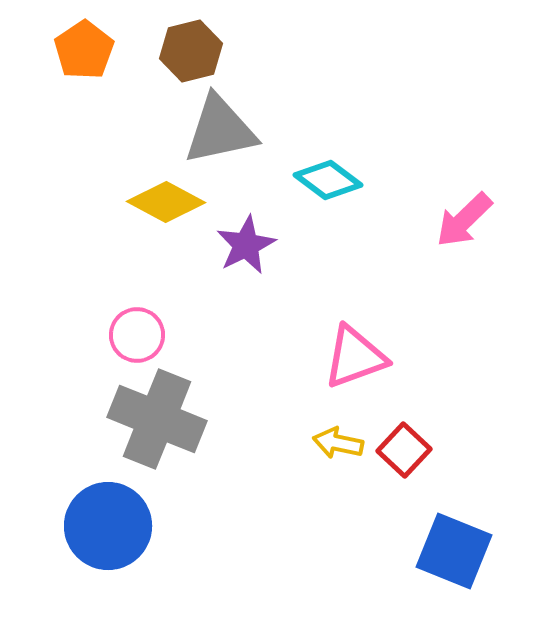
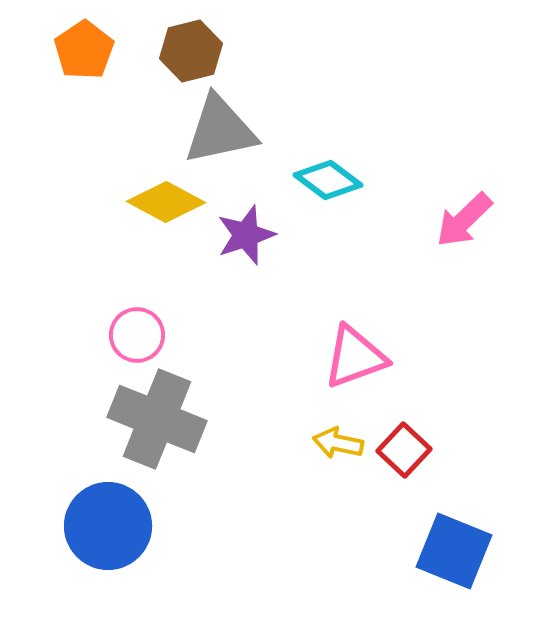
purple star: moved 10 px up; rotated 8 degrees clockwise
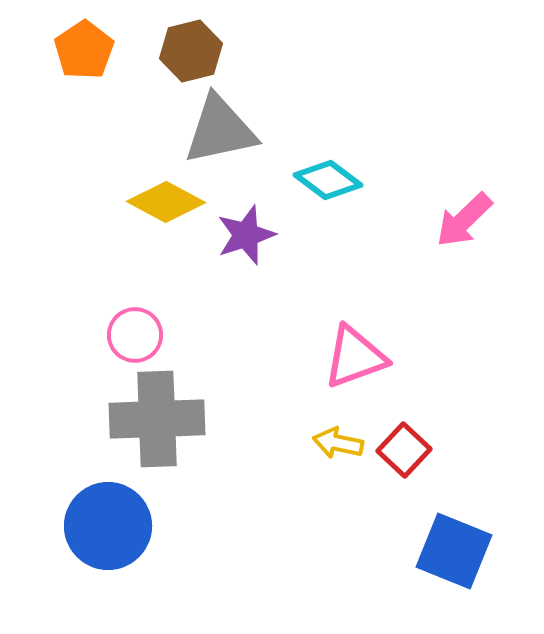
pink circle: moved 2 px left
gray cross: rotated 24 degrees counterclockwise
